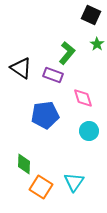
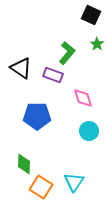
blue pentagon: moved 8 px left, 1 px down; rotated 8 degrees clockwise
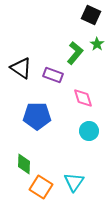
green L-shape: moved 8 px right
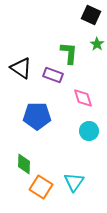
green L-shape: moved 6 px left; rotated 35 degrees counterclockwise
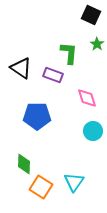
pink diamond: moved 4 px right
cyan circle: moved 4 px right
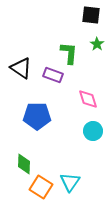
black square: rotated 18 degrees counterclockwise
pink diamond: moved 1 px right, 1 px down
cyan triangle: moved 4 px left
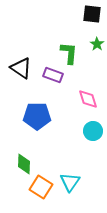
black square: moved 1 px right, 1 px up
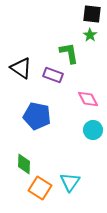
green star: moved 7 px left, 9 px up
green L-shape: rotated 15 degrees counterclockwise
pink diamond: rotated 10 degrees counterclockwise
blue pentagon: rotated 12 degrees clockwise
cyan circle: moved 1 px up
orange square: moved 1 px left, 1 px down
